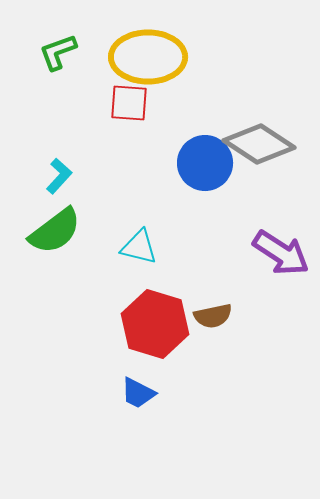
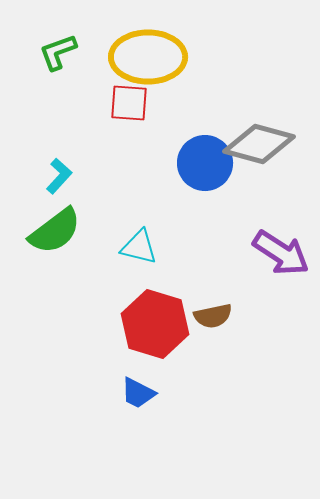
gray diamond: rotated 18 degrees counterclockwise
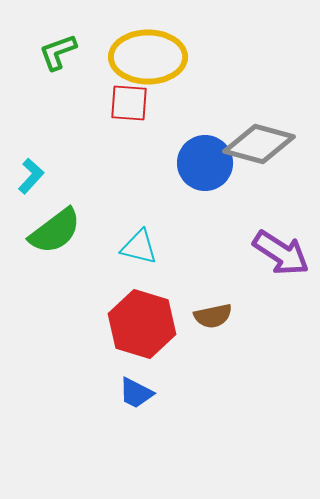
cyan L-shape: moved 28 px left
red hexagon: moved 13 px left
blue trapezoid: moved 2 px left
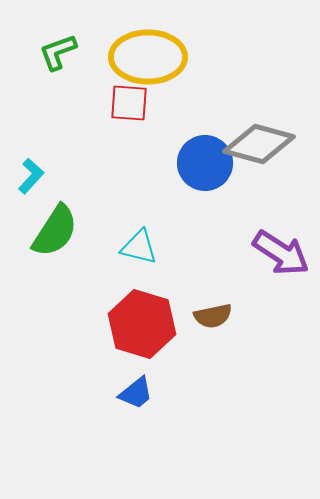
green semicircle: rotated 20 degrees counterclockwise
blue trapezoid: rotated 66 degrees counterclockwise
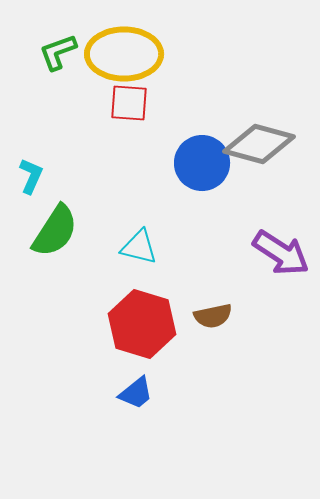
yellow ellipse: moved 24 px left, 3 px up
blue circle: moved 3 px left
cyan L-shape: rotated 18 degrees counterclockwise
